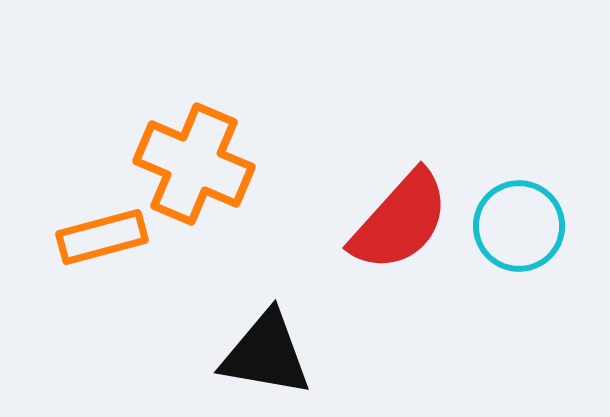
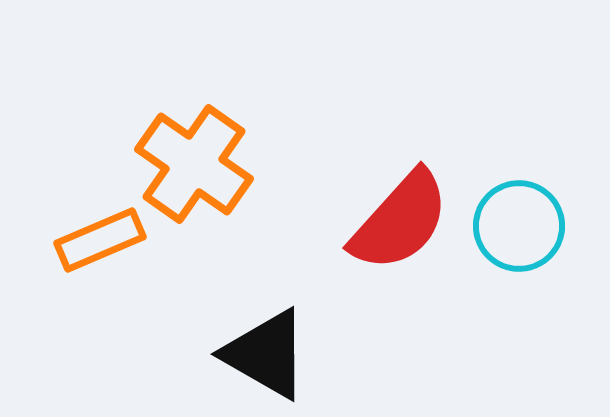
orange cross: rotated 12 degrees clockwise
orange rectangle: moved 2 px left, 3 px down; rotated 8 degrees counterclockwise
black triangle: rotated 20 degrees clockwise
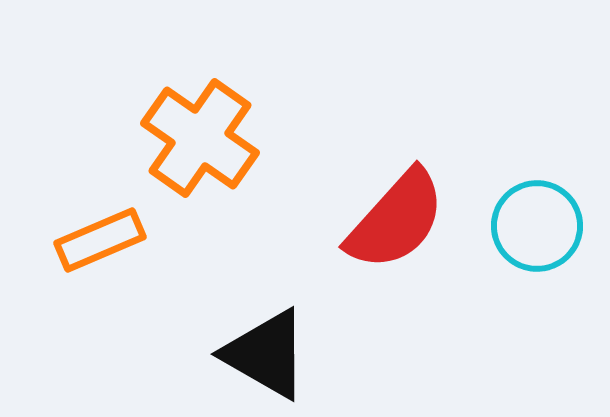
orange cross: moved 6 px right, 26 px up
red semicircle: moved 4 px left, 1 px up
cyan circle: moved 18 px right
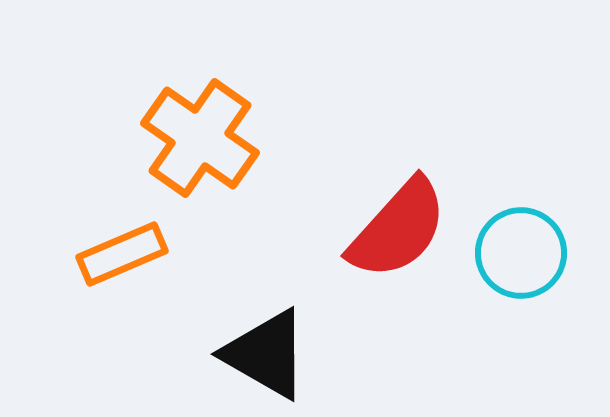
red semicircle: moved 2 px right, 9 px down
cyan circle: moved 16 px left, 27 px down
orange rectangle: moved 22 px right, 14 px down
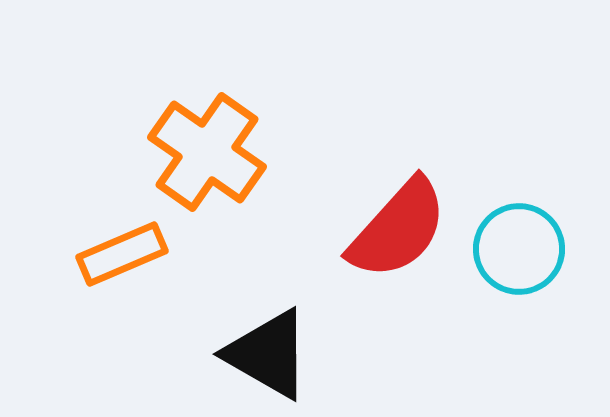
orange cross: moved 7 px right, 14 px down
cyan circle: moved 2 px left, 4 px up
black triangle: moved 2 px right
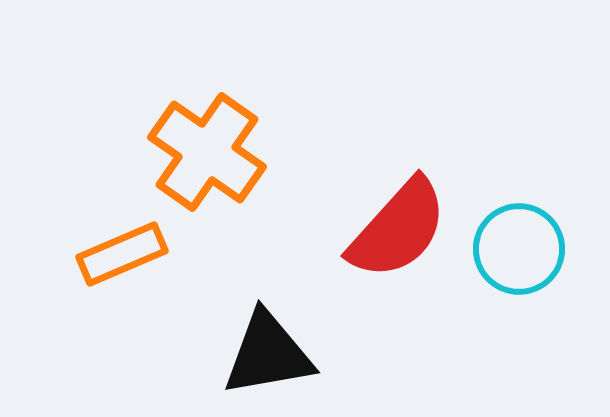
black triangle: rotated 40 degrees counterclockwise
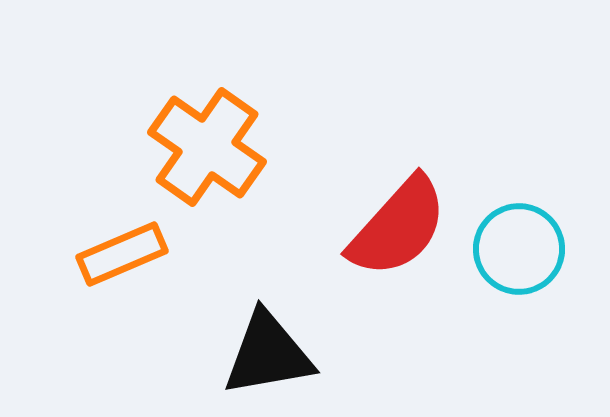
orange cross: moved 5 px up
red semicircle: moved 2 px up
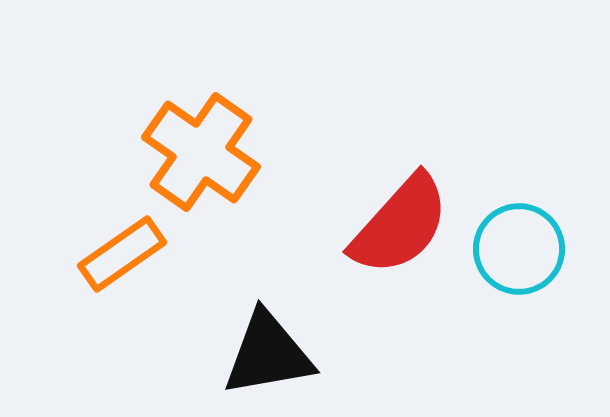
orange cross: moved 6 px left, 5 px down
red semicircle: moved 2 px right, 2 px up
orange rectangle: rotated 12 degrees counterclockwise
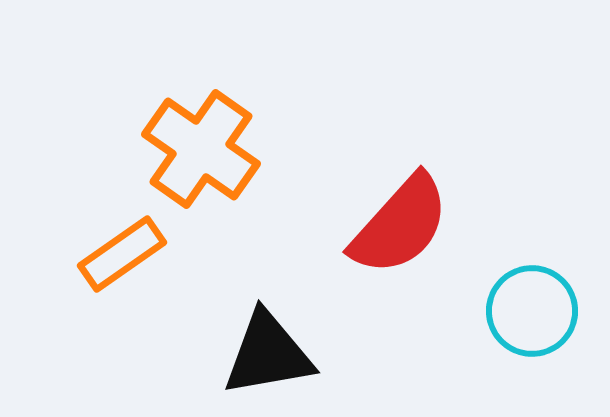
orange cross: moved 3 px up
cyan circle: moved 13 px right, 62 px down
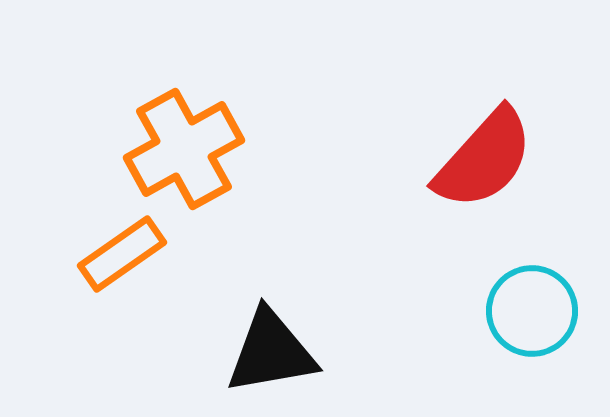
orange cross: moved 17 px left; rotated 26 degrees clockwise
red semicircle: moved 84 px right, 66 px up
black triangle: moved 3 px right, 2 px up
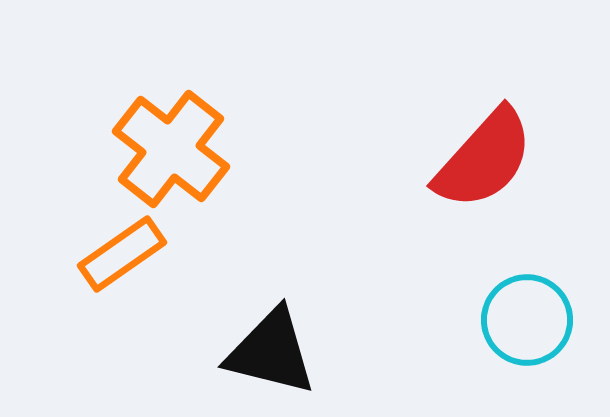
orange cross: moved 13 px left; rotated 23 degrees counterclockwise
cyan circle: moved 5 px left, 9 px down
black triangle: rotated 24 degrees clockwise
